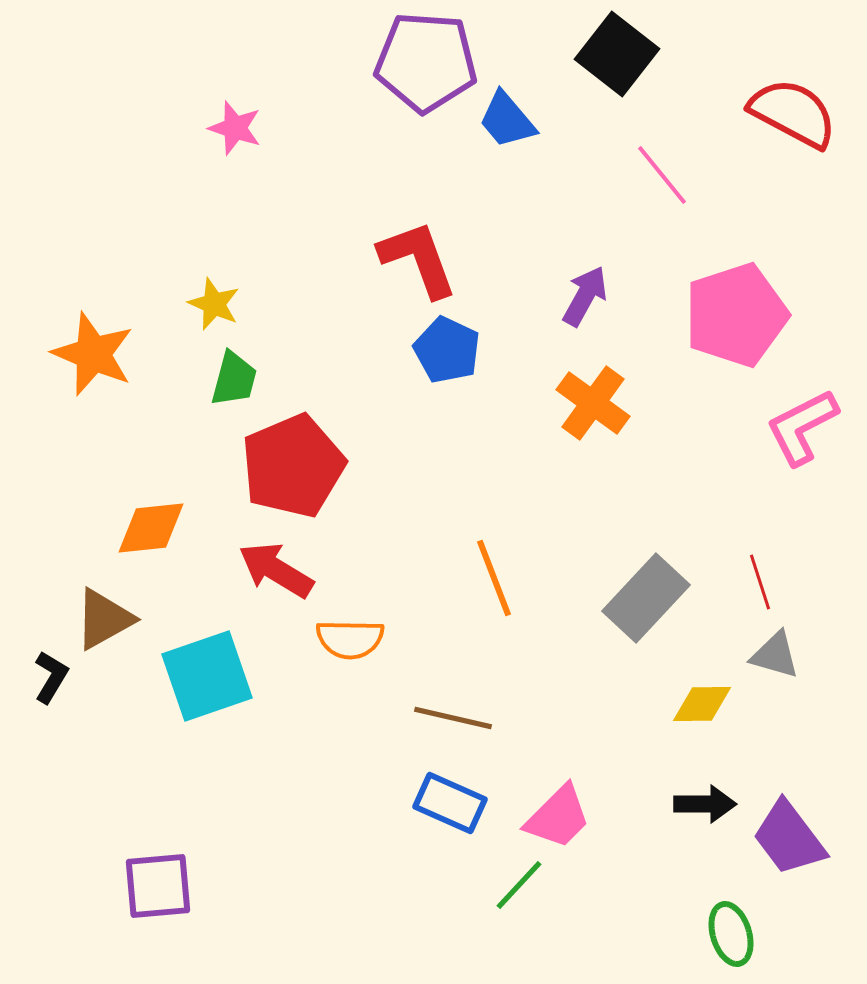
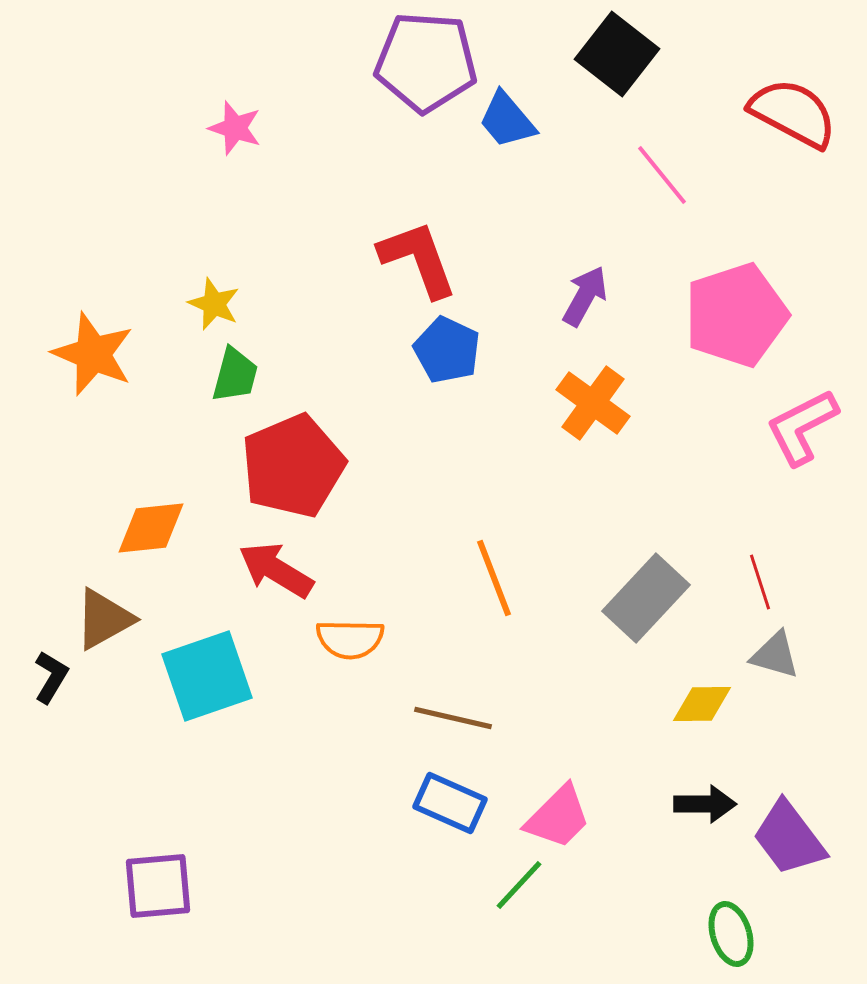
green trapezoid: moved 1 px right, 4 px up
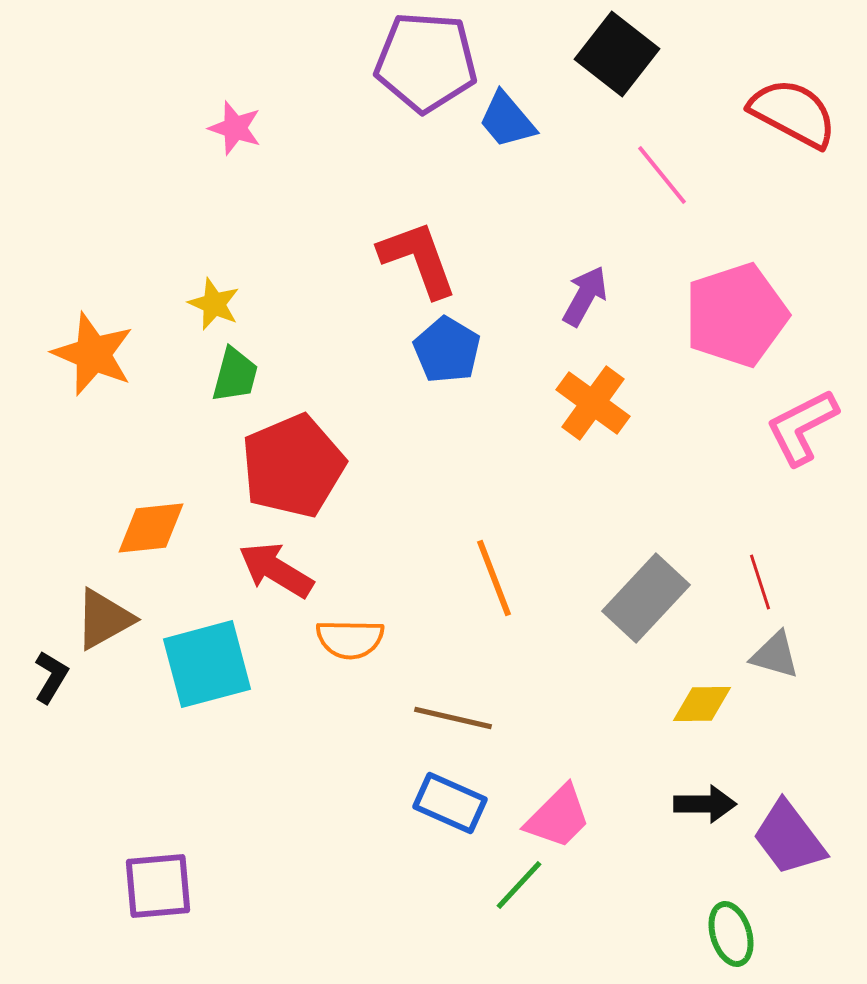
blue pentagon: rotated 6 degrees clockwise
cyan square: moved 12 px up; rotated 4 degrees clockwise
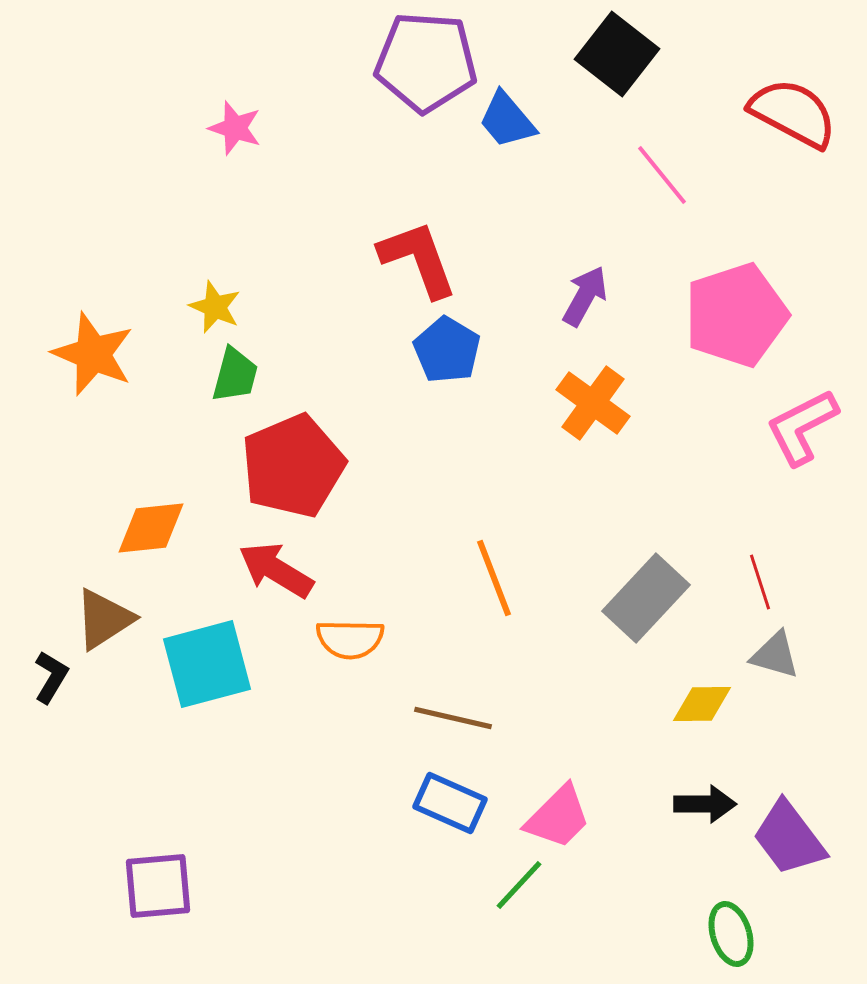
yellow star: moved 1 px right, 3 px down
brown triangle: rotated 4 degrees counterclockwise
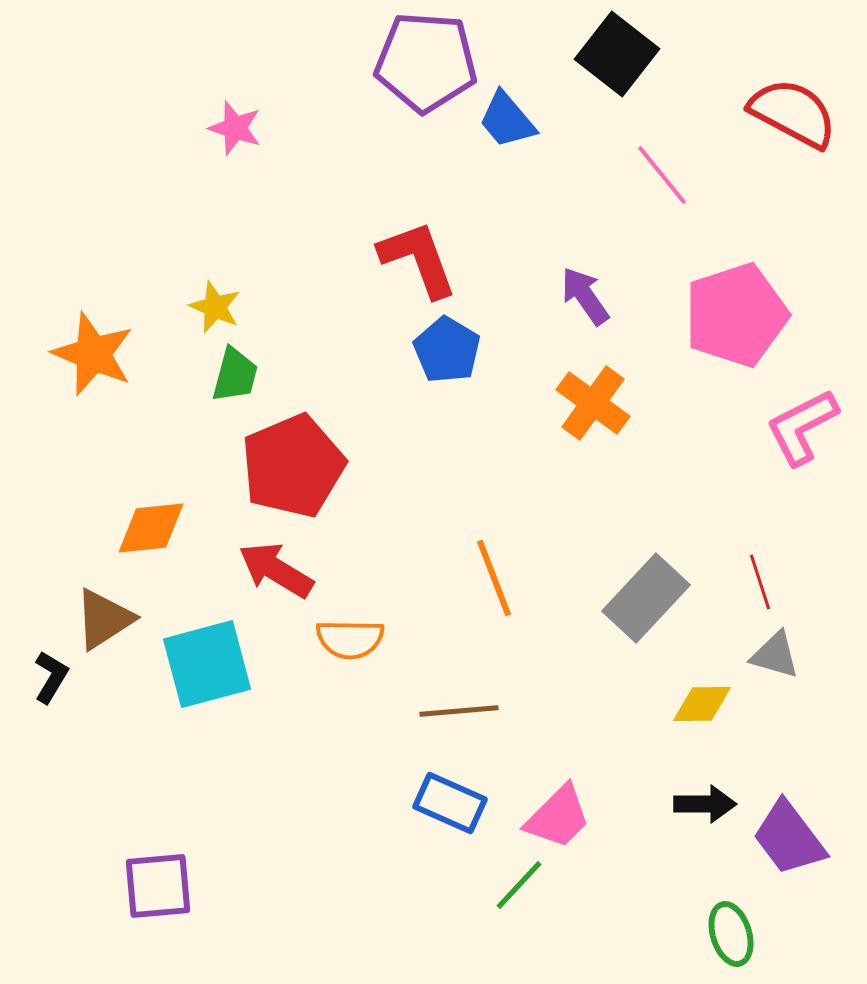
purple arrow: rotated 64 degrees counterclockwise
brown line: moved 6 px right, 7 px up; rotated 18 degrees counterclockwise
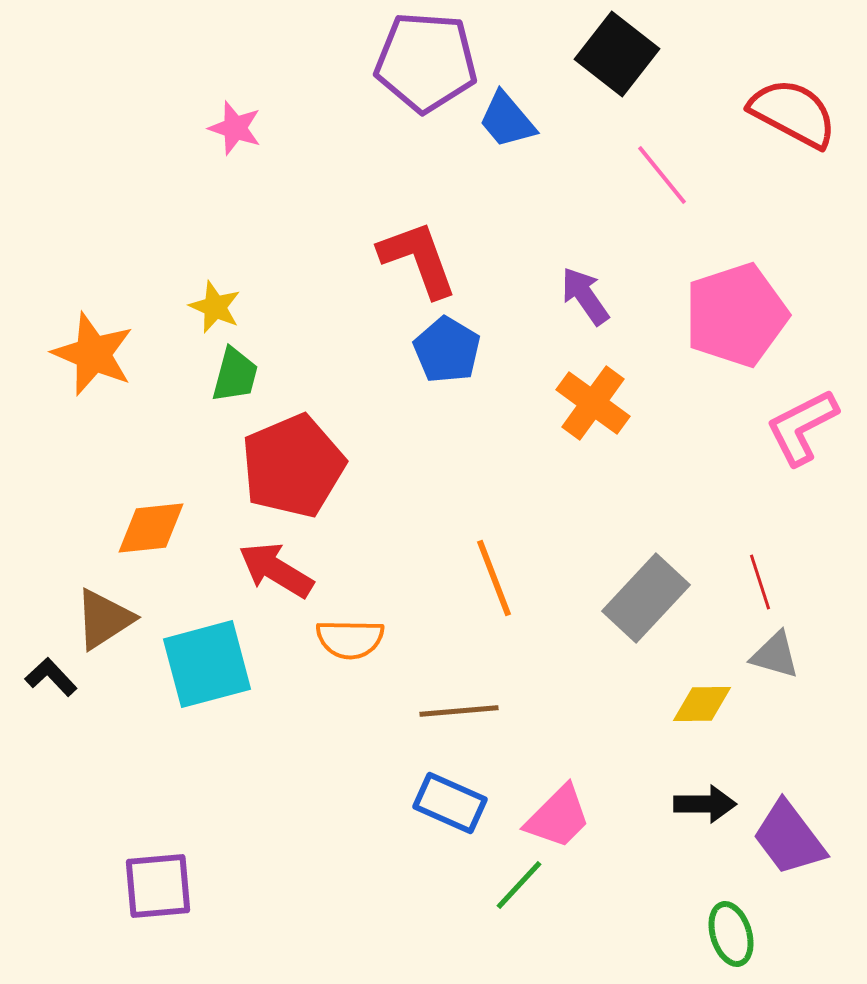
black L-shape: rotated 74 degrees counterclockwise
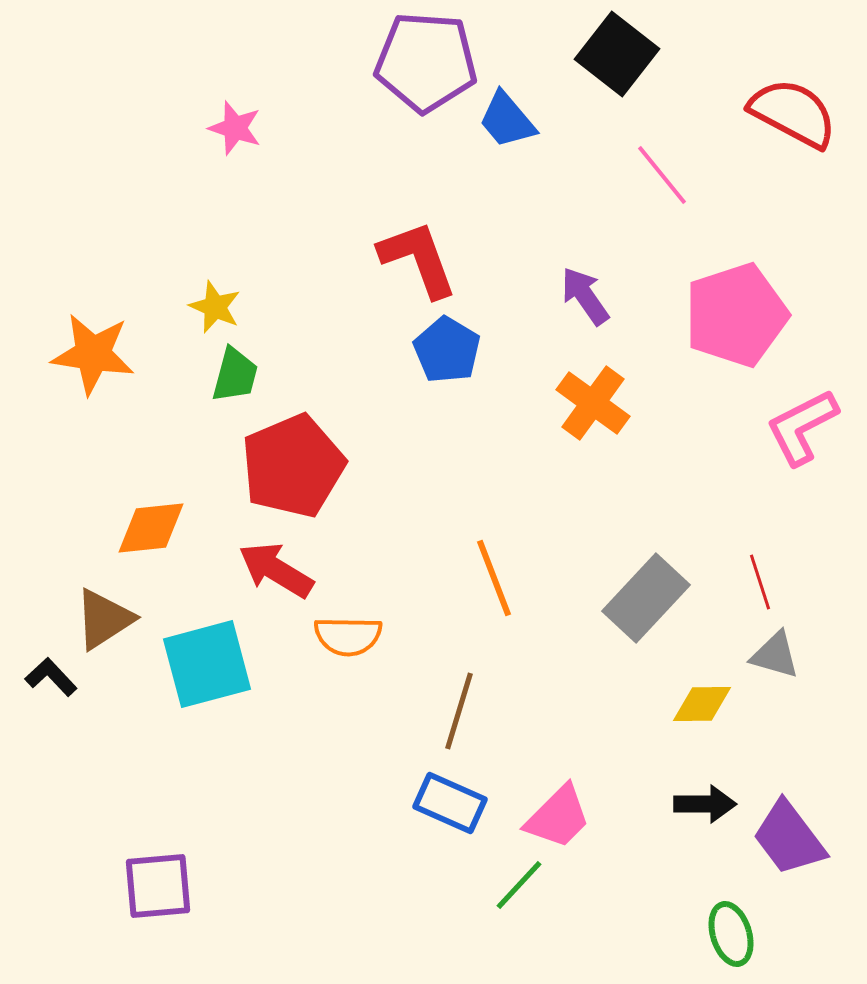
orange star: rotated 14 degrees counterclockwise
orange semicircle: moved 2 px left, 3 px up
brown line: rotated 68 degrees counterclockwise
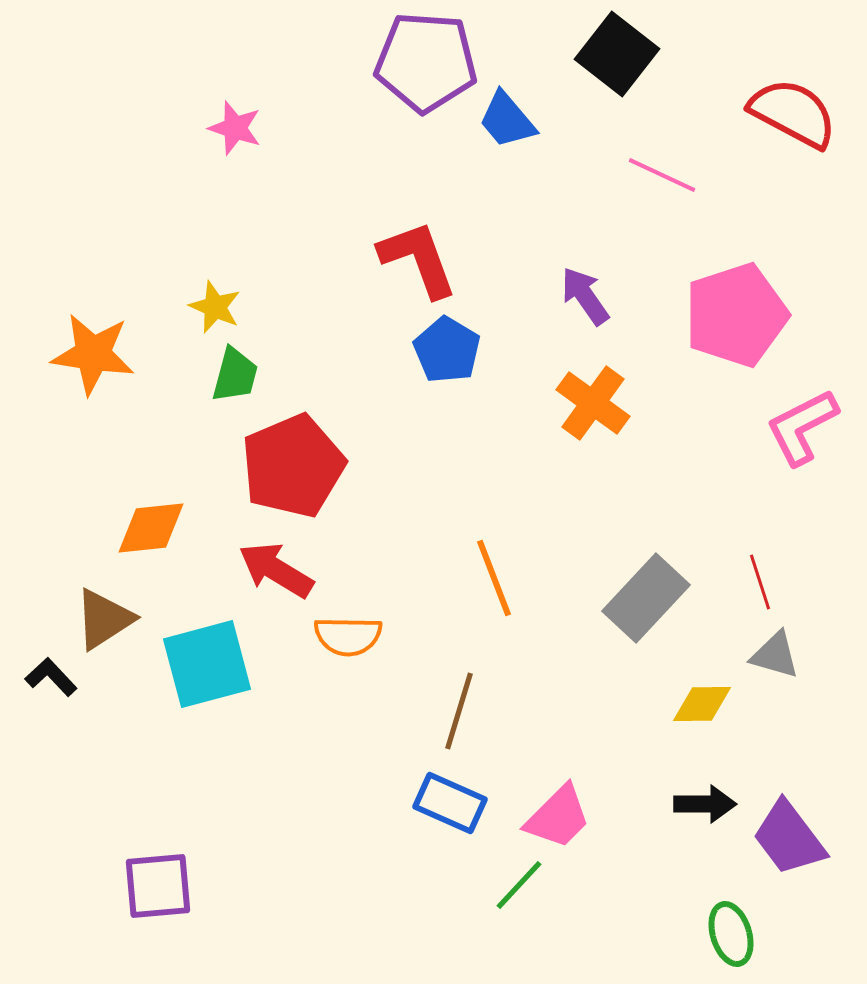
pink line: rotated 26 degrees counterclockwise
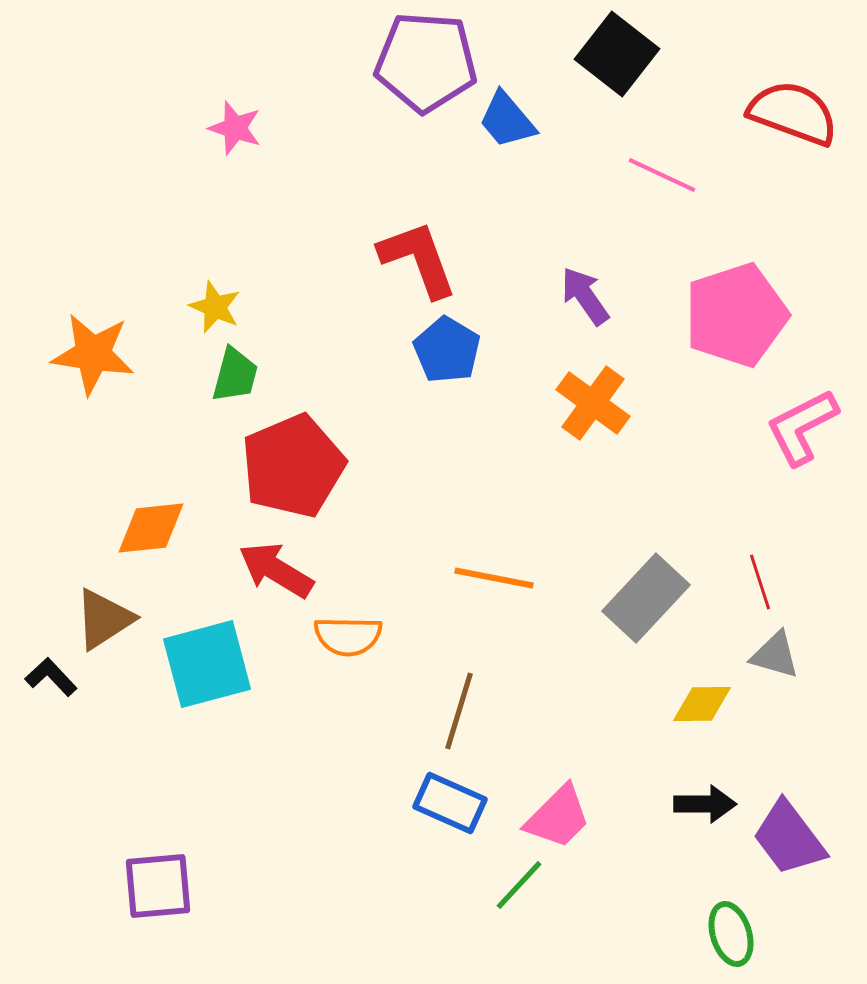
red semicircle: rotated 8 degrees counterclockwise
orange line: rotated 58 degrees counterclockwise
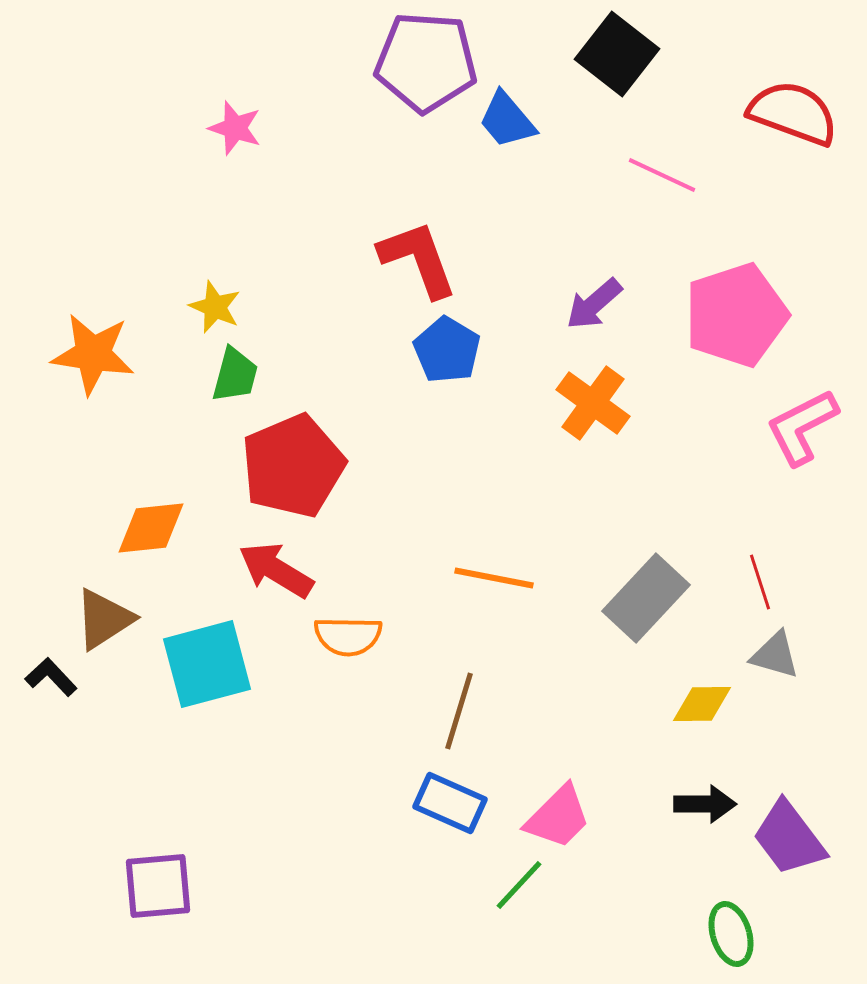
purple arrow: moved 9 px right, 8 px down; rotated 96 degrees counterclockwise
